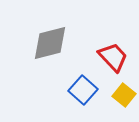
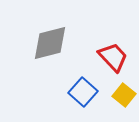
blue square: moved 2 px down
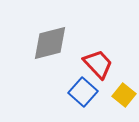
red trapezoid: moved 15 px left, 7 px down
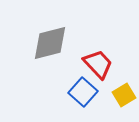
yellow square: rotated 20 degrees clockwise
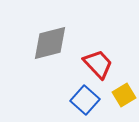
blue square: moved 2 px right, 8 px down
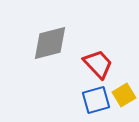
blue square: moved 11 px right; rotated 32 degrees clockwise
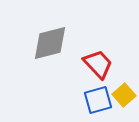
yellow square: rotated 10 degrees counterclockwise
blue square: moved 2 px right
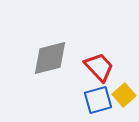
gray diamond: moved 15 px down
red trapezoid: moved 1 px right, 3 px down
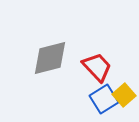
red trapezoid: moved 2 px left
blue square: moved 6 px right, 1 px up; rotated 16 degrees counterclockwise
